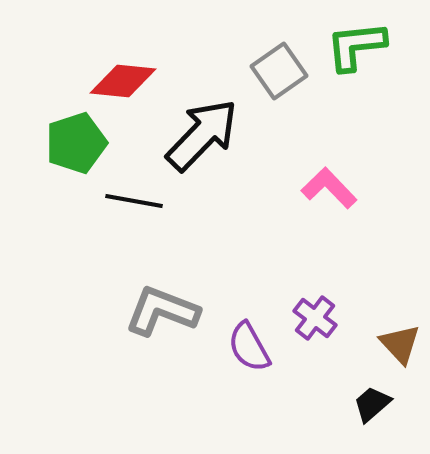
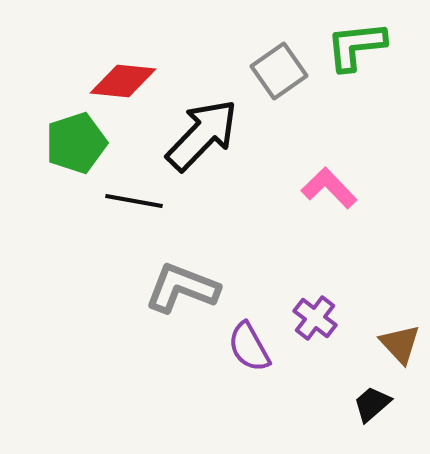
gray L-shape: moved 20 px right, 23 px up
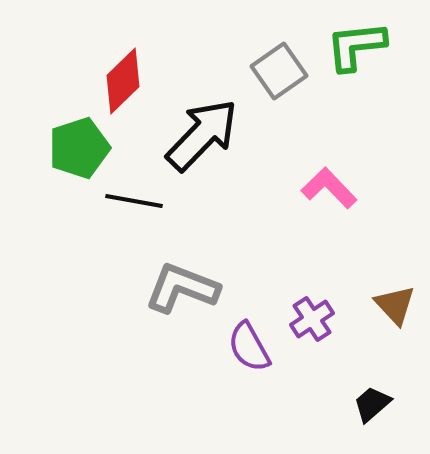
red diamond: rotated 50 degrees counterclockwise
green pentagon: moved 3 px right, 5 px down
purple cross: moved 3 px left, 1 px down; rotated 18 degrees clockwise
brown triangle: moved 5 px left, 39 px up
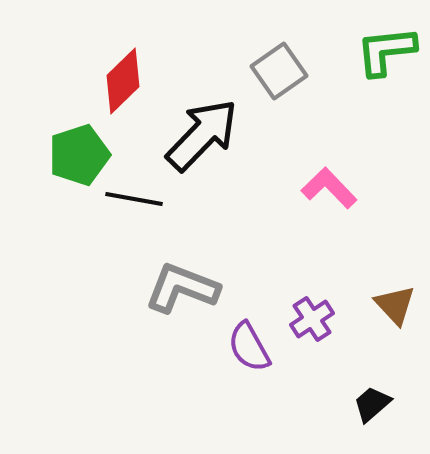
green L-shape: moved 30 px right, 5 px down
green pentagon: moved 7 px down
black line: moved 2 px up
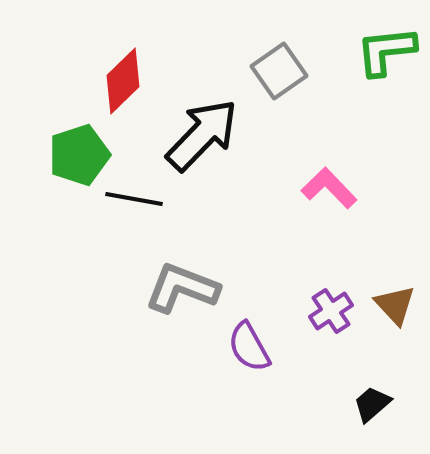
purple cross: moved 19 px right, 8 px up
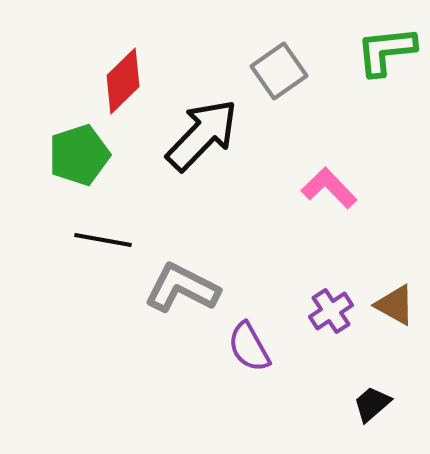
black line: moved 31 px left, 41 px down
gray L-shape: rotated 6 degrees clockwise
brown triangle: rotated 18 degrees counterclockwise
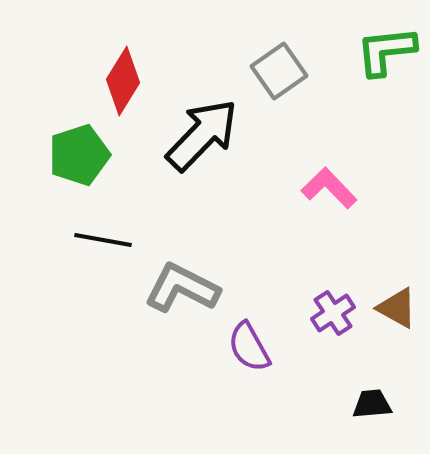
red diamond: rotated 14 degrees counterclockwise
brown triangle: moved 2 px right, 3 px down
purple cross: moved 2 px right, 2 px down
black trapezoid: rotated 36 degrees clockwise
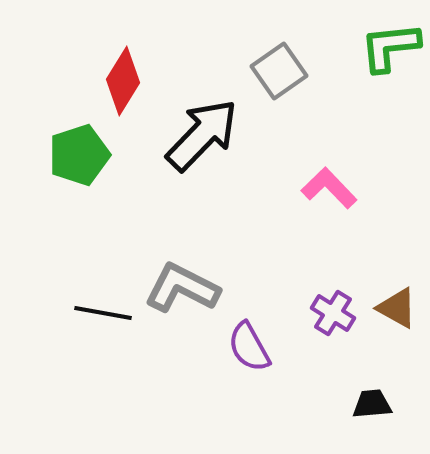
green L-shape: moved 4 px right, 4 px up
black line: moved 73 px down
purple cross: rotated 24 degrees counterclockwise
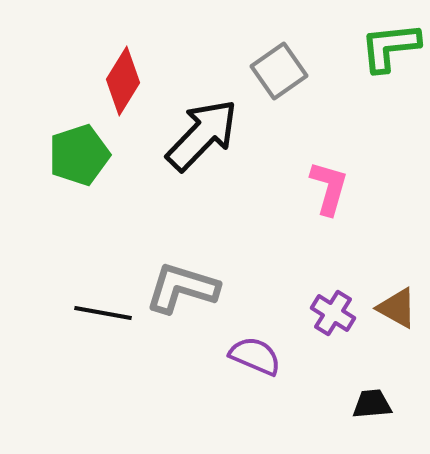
pink L-shape: rotated 60 degrees clockwise
gray L-shape: rotated 10 degrees counterclockwise
purple semicircle: moved 6 px right, 9 px down; rotated 142 degrees clockwise
